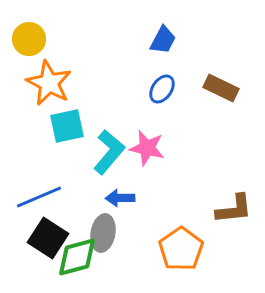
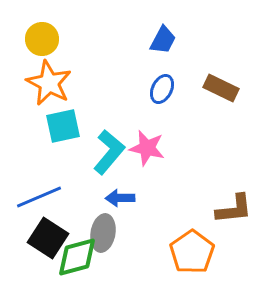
yellow circle: moved 13 px right
blue ellipse: rotated 8 degrees counterclockwise
cyan square: moved 4 px left
orange pentagon: moved 11 px right, 3 px down
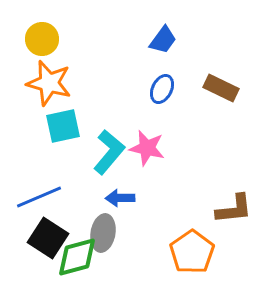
blue trapezoid: rotated 8 degrees clockwise
orange star: rotated 12 degrees counterclockwise
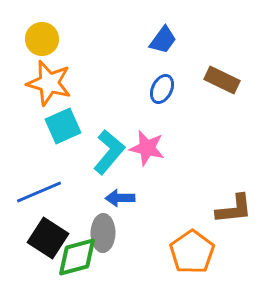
brown rectangle: moved 1 px right, 8 px up
cyan square: rotated 12 degrees counterclockwise
blue line: moved 5 px up
gray ellipse: rotated 9 degrees counterclockwise
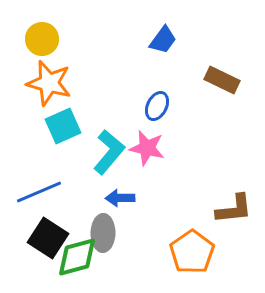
blue ellipse: moved 5 px left, 17 px down
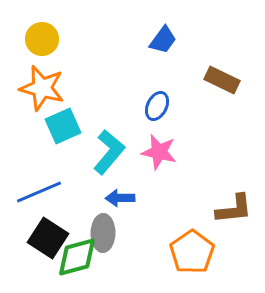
orange star: moved 7 px left, 5 px down
pink star: moved 12 px right, 4 px down
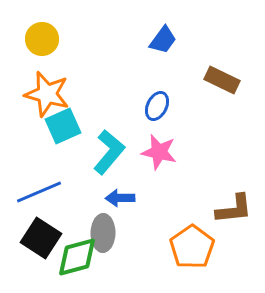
orange star: moved 5 px right, 6 px down
black square: moved 7 px left
orange pentagon: moved 5 px up
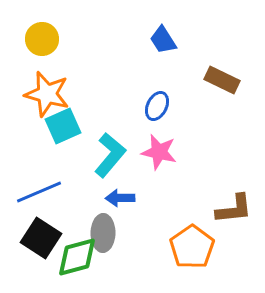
blue trapezoid: rotated 112 degrees clockwise
cyan L-shape: moved 1 px right, 3 px down
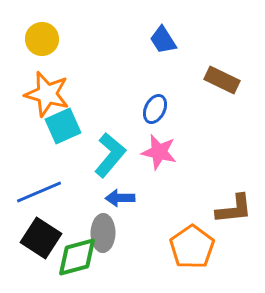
blue ellipse: moved 2 px left, 3 px down
